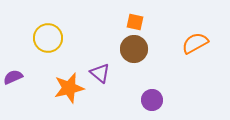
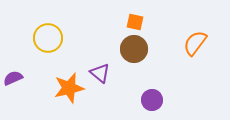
orange semicircle: rotated 24 degrees counterclockwise
purple semicircle: moved 1 px down
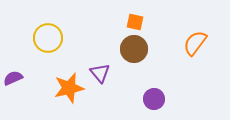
purple triangle: rotated 10 degrees clockwise
purple circle: moved 2 px right, 1 px up
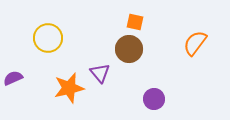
brown circle: moved 5 px left
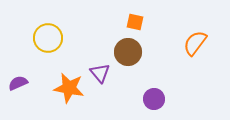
brown circle: moved 1 px left, 3 px down
purple semicircle: moved 5 px right, 5 px down
orange star: rotated 24 degrees clockwise
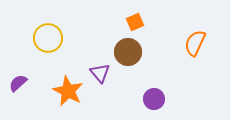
orange square: rotated 36 degrees counterclockwise
orange semicircle: rotated 12 degrees counterclockwise
purple semicircle: rotated 18 degrees counterclockwise
orange star: moved 1 px left, 3 px down; rotated 16 degrees clockwise
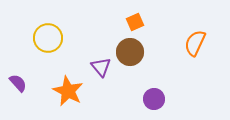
brown circle: moved 2 px right
purple triangle: moved 1 px right, 6 px up
purple semicircle: rotated 90 degrees clockwise
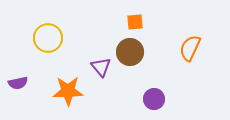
orange square: rotated 18 degrees clockwise
orange semicircle: moved 5 px left, 5 px down
purple semicircle: rotated 120 degrees clockwise
orange star: rotated 28 degrees counterclockwise
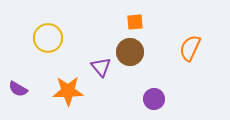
purple semicircle: moved 6 px down; rotated 42 degrees clockwise
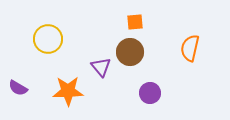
yellow circle: moved 1 px down
orange semicircle: rotated 12 degrees counterclockwise
purple semicircle: moved 1 px up
purple circle: moved 4 px left, 6 px up
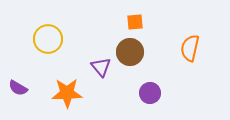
orange star: moved 1 px left, 2 px down
